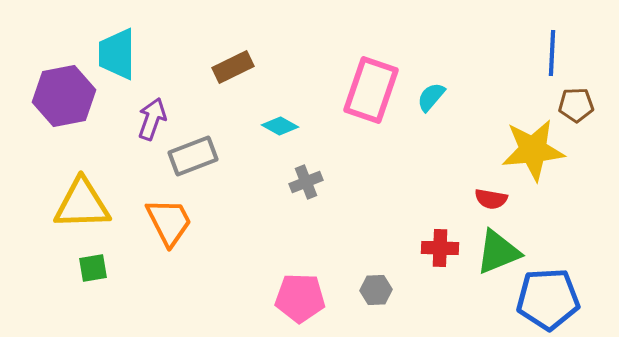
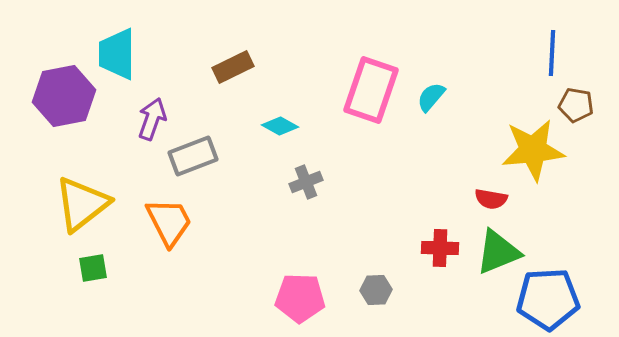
brown pentagon: rotated 12 degrees clockwise
yellow triangle: rotated 36 degrees counterclockwise
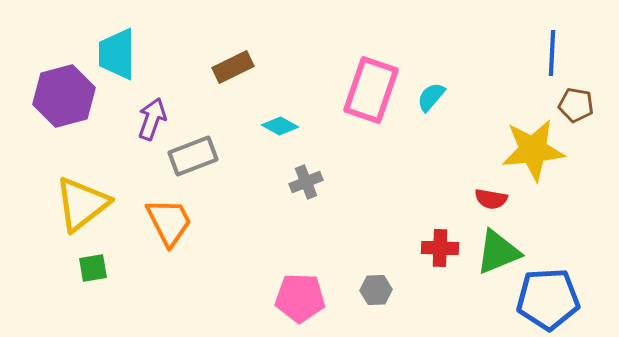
purple hexagon: rotated 4 degrees counterclockwise
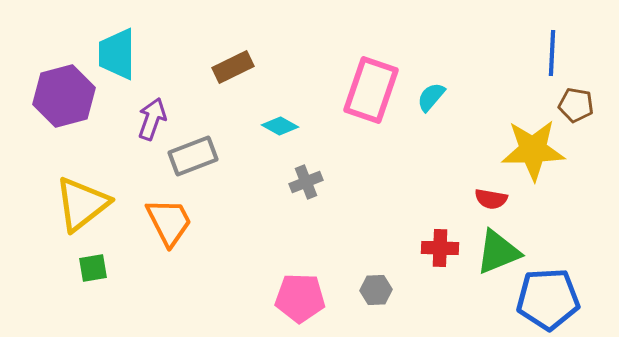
yellow star: rotated 4 degrees clockwise
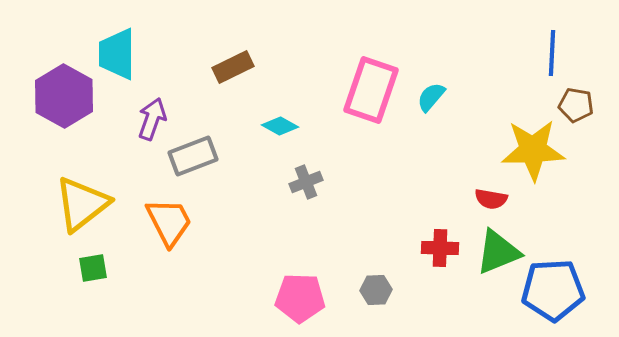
purple hexagon: rotated 16 degrees counterclockwise
blue pentagon: moved 5 px right, 9 px up
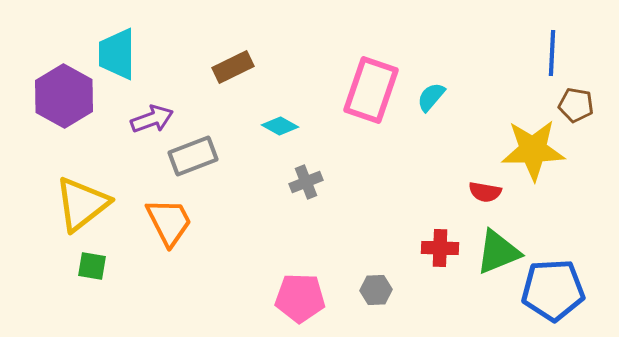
purple arrow: rotated 51 degrees clockwise
red semicircle: moved 6 px left, 7 px up
green square: moved 1 px left, 2 px up; rotated 20 degrees clockwise
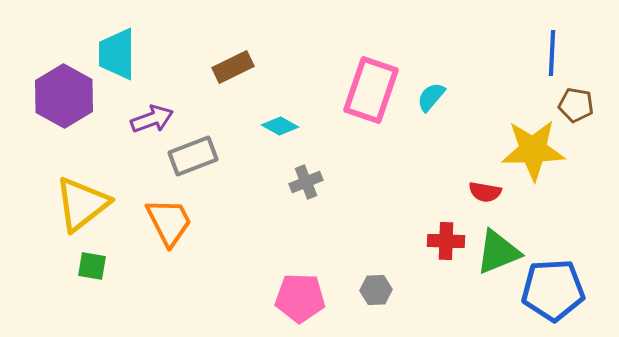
red cross: moved 6 px right, 7 px up
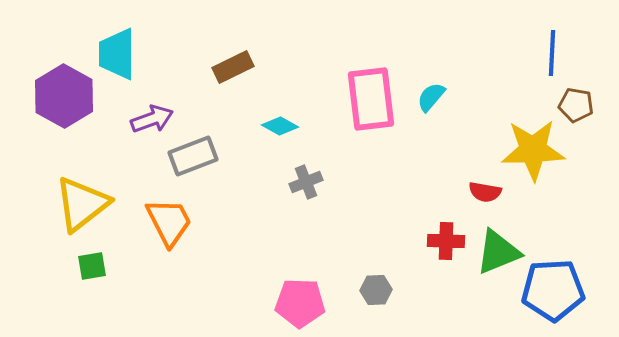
pink rectangle: moved 9 px down; rotated 26 degrees counterclockwise
green square: rotated 20 degrees counterclockwise
pink pentagon: moved 5 px down
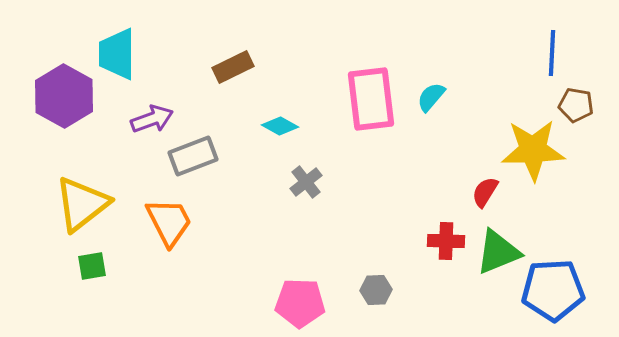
gray cross: rotated 16 degrees counterclockwise
red semicircle: rotated 112 degrees clockwise
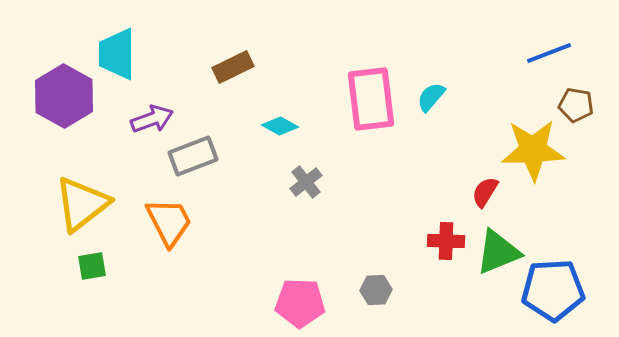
blue line: moved 3 px left; rotated 66 degrees clockwise
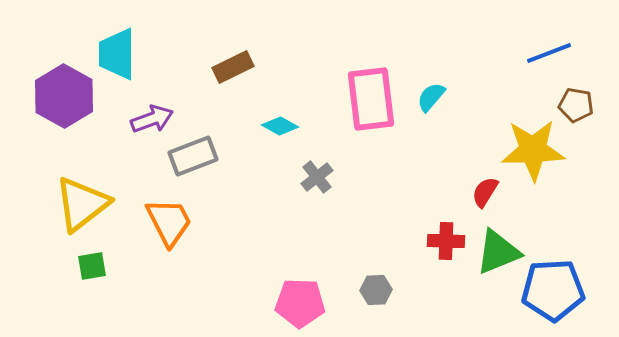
gray cross: moved 11 px right, 5 px up
